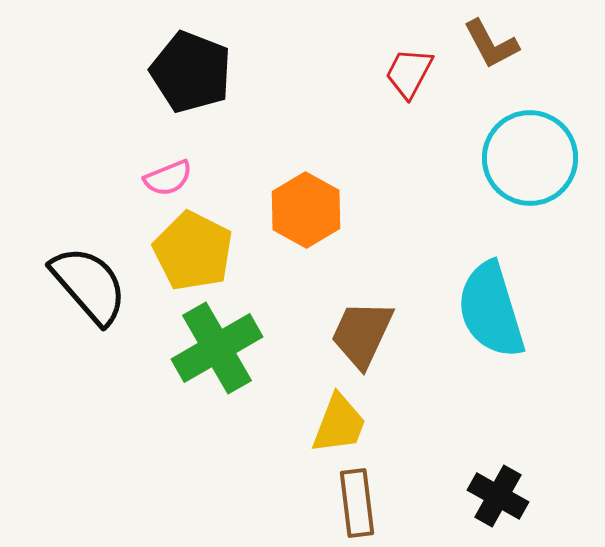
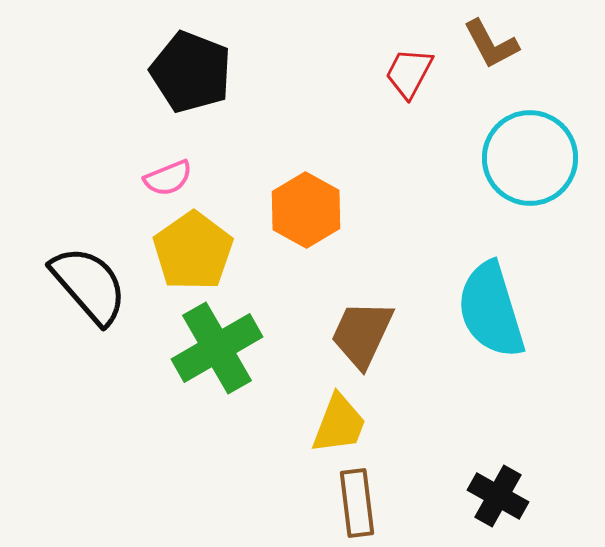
yellow pentagon: rotated 10 degrees clockwise
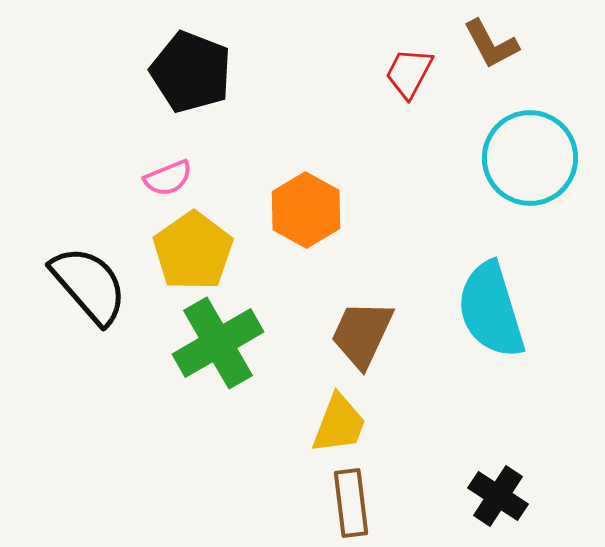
green cross: moved 1 px right, 5 px up
black cross: rotated 4 degrees clockwise
brown rectangle: moved 6 px left
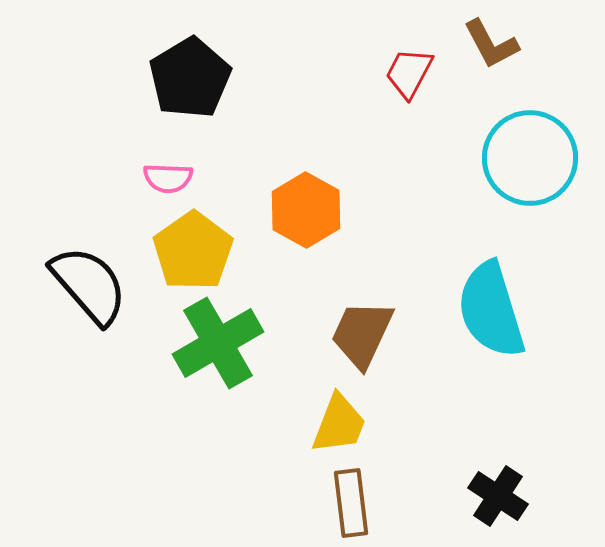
black pentagon: moved 1 px left, 6 px down; rotated 20 degrees clockwise
pink semicircle: rotated 24 degrees clockwise
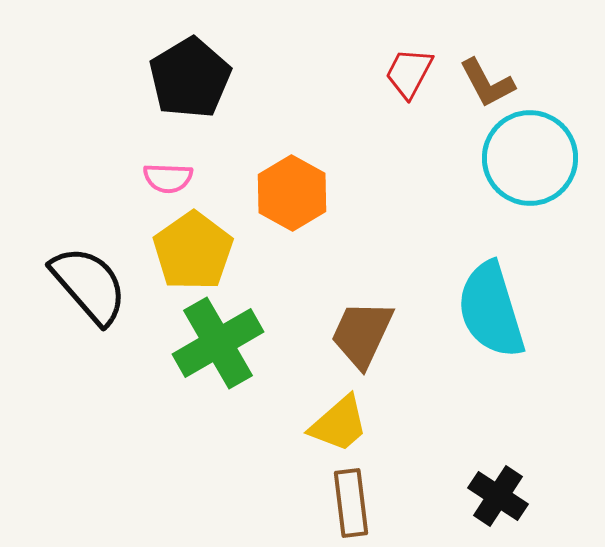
brown L-shape: moved 4 px left, 39 px down
orange hexagon: moved 14 px left, 17 px up
yellow trapezoid: rotated 28 degrees clockwise
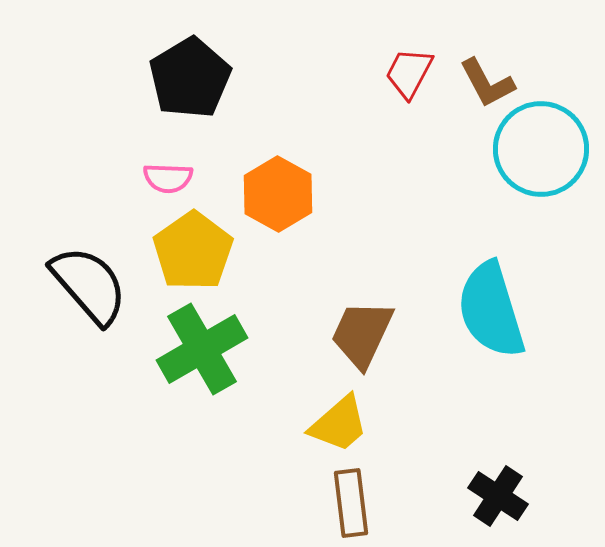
cyan circle: moved 11 px right, 9 px up
orange hexagon: moved 14 px left, 1 px down
green cross: moved 16 px left, 6 px down
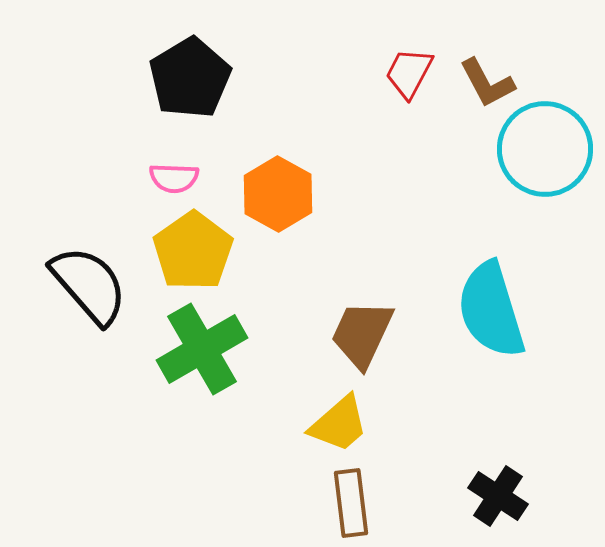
cyan circle: moved 4 px right
pink semicircle: moved 6 px right
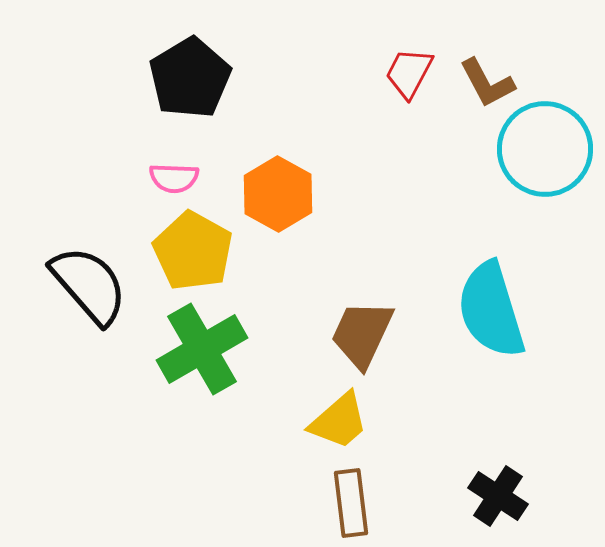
yellow pentagon: rotated 8 degrees counterclockwise
yellow trapezoid: moved 3 px up
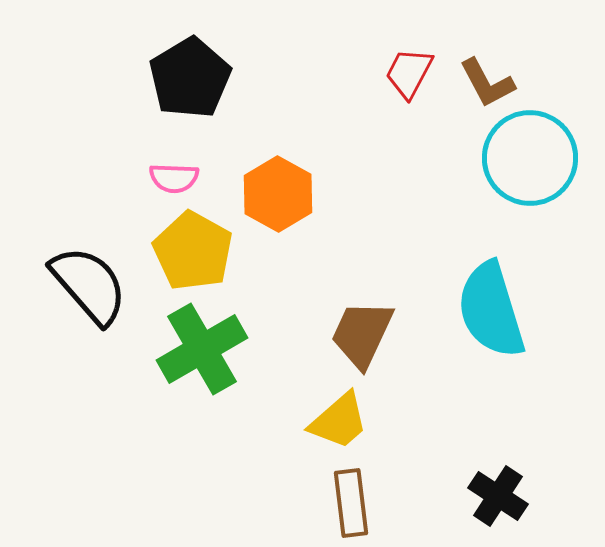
cyan circle: moved 15 px left, 9 px down
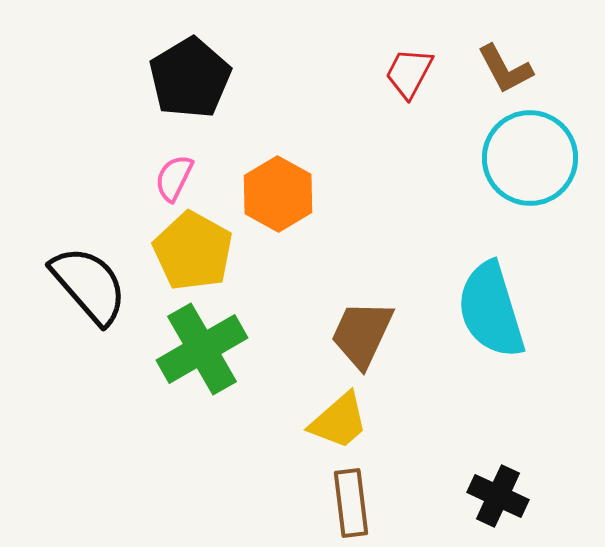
brown L-shape: moved 18 px right, 14 px up
pink semicircle: rotated 114 degrees clockwise
black cross: rotated 8 degrees counterclockwise
